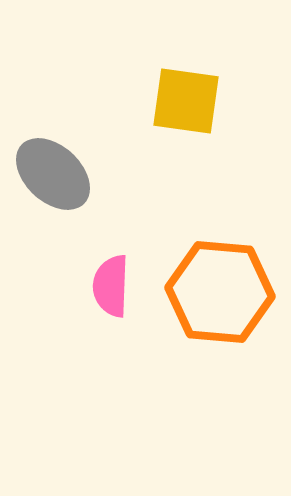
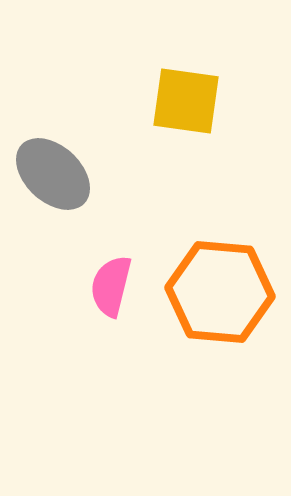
pink semicircle: rotated 12 degrees clockwise
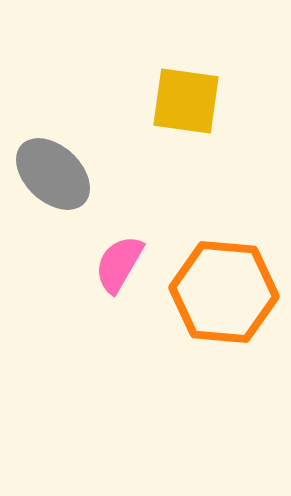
pink semicircle: moved 8 px right, 22 px up; rotated 16 degrees clockwise
orange hexagon: moved 4 px right
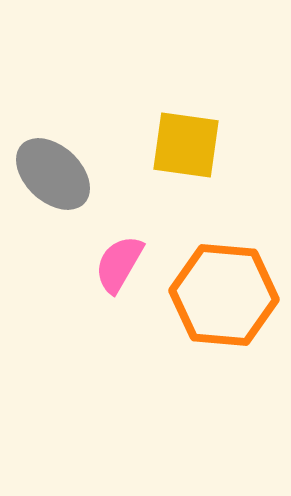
yellow square: moved 44 px down
orange hexagon: moved 3 px down
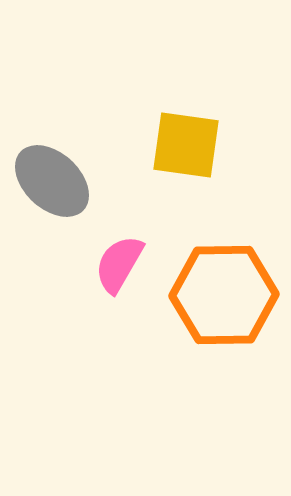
gray ellipse: moved 1 px left, 7 px down
orange hexagon: rotated 6 degrees counterclockwise
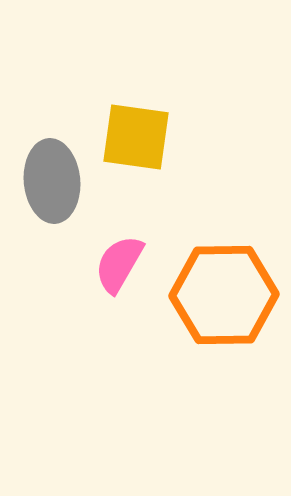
yellow square: moved 50 px left, 8 px up
gray ellipse: rotated 42 degrees clockwise
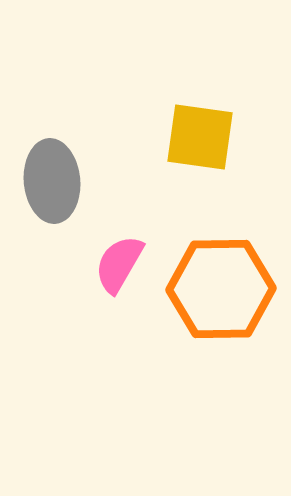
yellow square: moved 64 px right
orange hexagon: moved 3 px left, 6 px up
